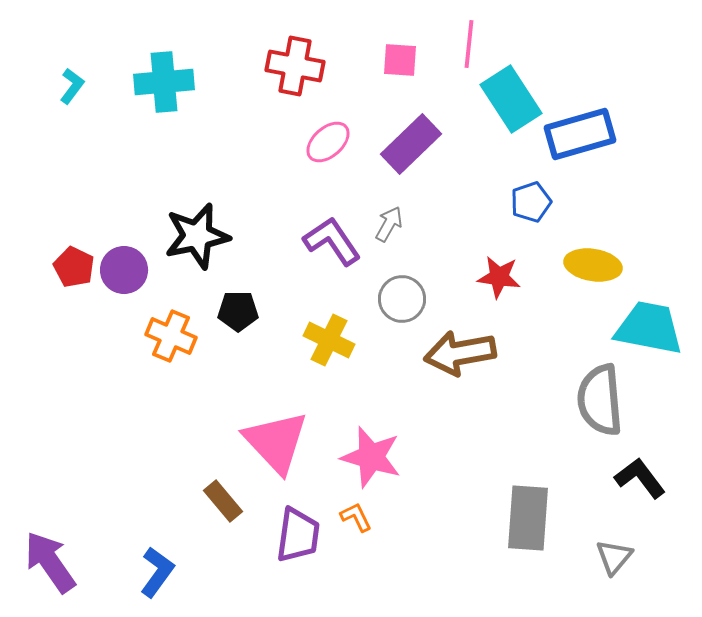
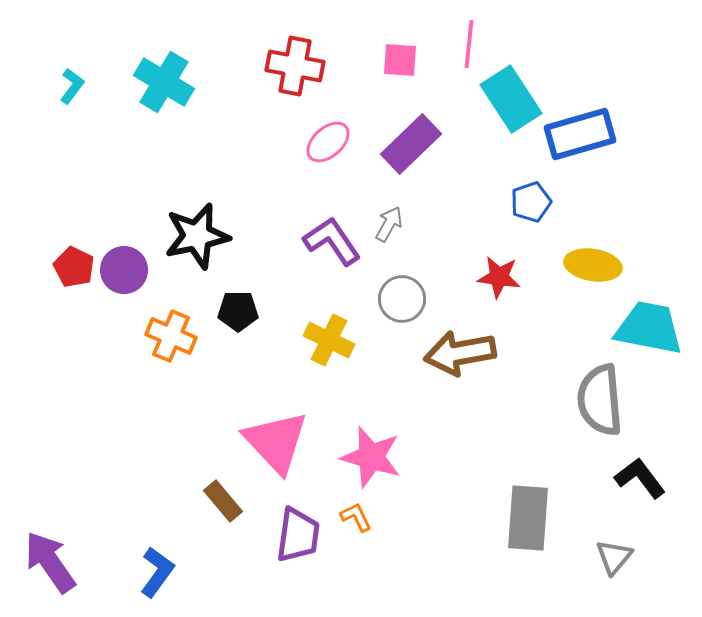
cyan cross: rotated 36 degrees clockwise
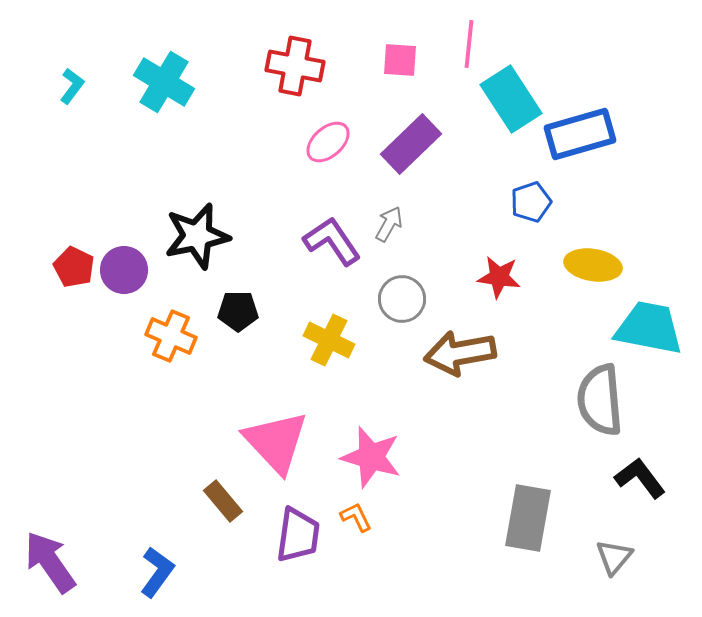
gray rectangle: rotated 6 degrees clockwise
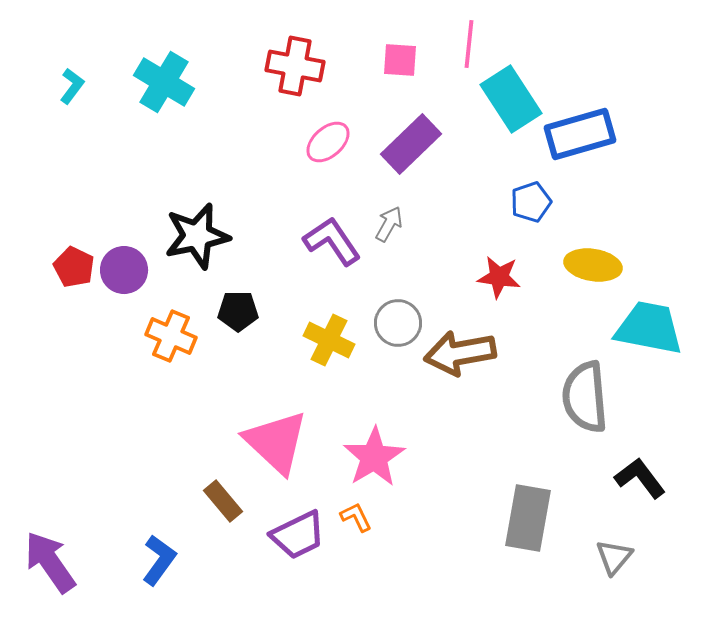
gray circle: moved 4 px left, 24 px down
gray semicircle: moved 15 px left, 3 px up
pink triangle: rotated 4 degrees counterclockwise
pink star: moved 3 px right; rotated 24 degrees clockwise
purple trapezoid: rotated 56 degrees clockwise
blue L-shape: moved 2 px right, 12 px up
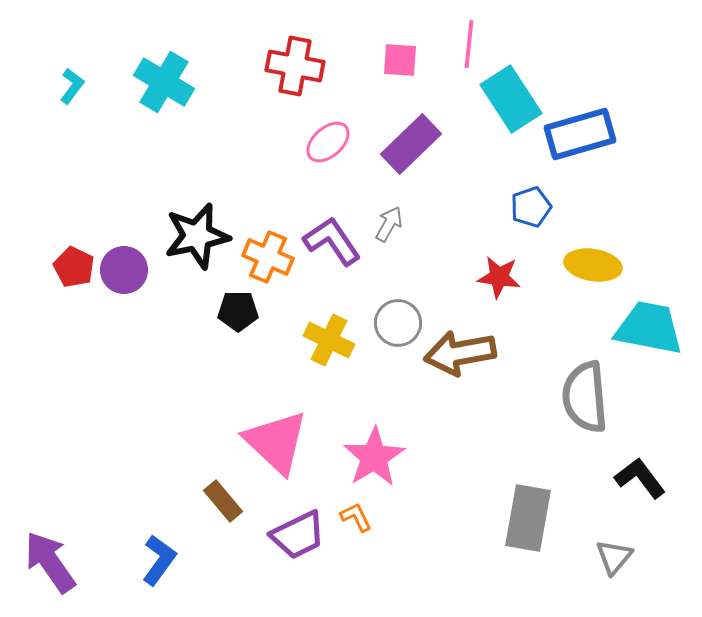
blue pentagon: moved 5 px down
orange cross: moved 97 px right, 79 px up
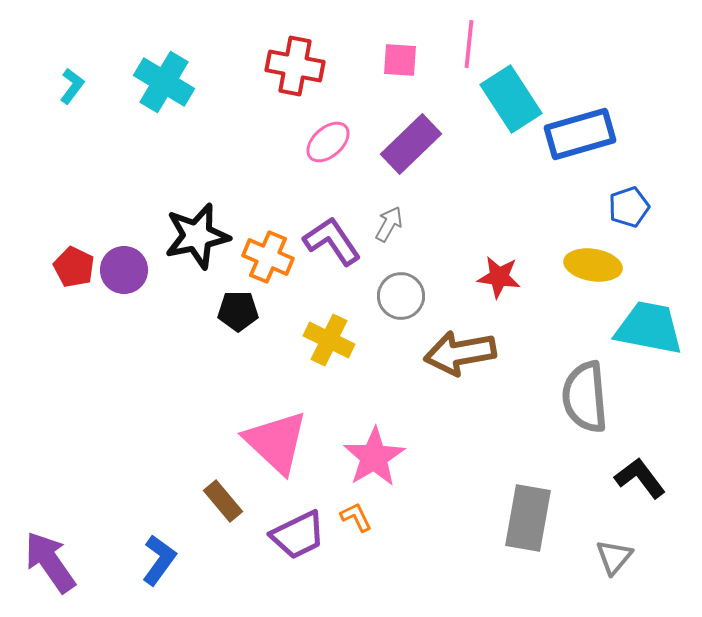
blue pentagon: moved 98 px right
gray circle: moved 3 px right, 27 px up
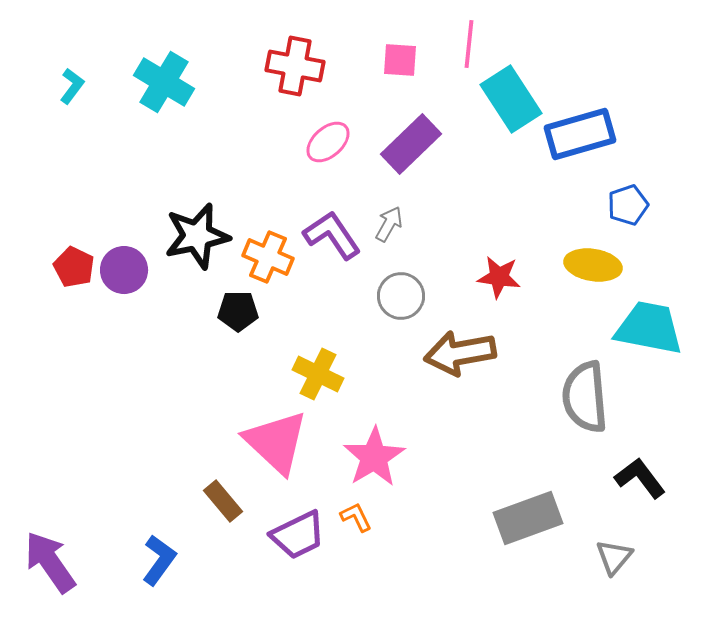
blue pentagon: moved 1 px left, 2 px up
purple L-shape: moved 6 px up
yellow cross: moved 11 px left, 34 px down
gray rectangle: rotated 60 degrees clockwise
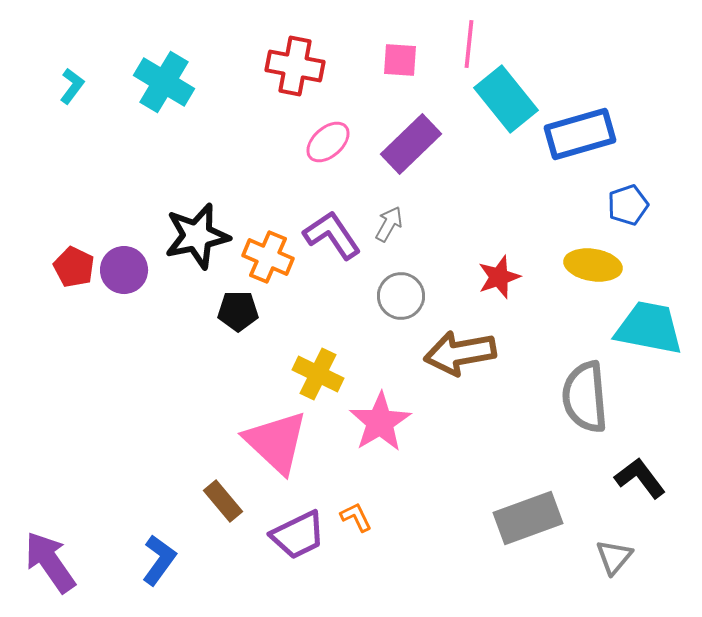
cyan rectangle: moved 5 px left; rotated 6 degrees counterclockwise
red star: rotated 27 degrees counterclockwise
pink star: moved 6 px right, 35 px up
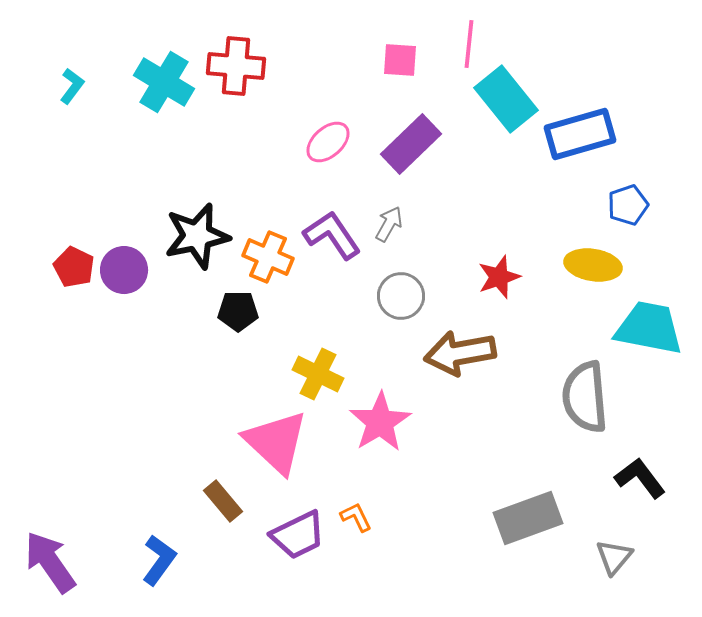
red cross: moved 59 px left; rotated 6 degrees counterclockwise
